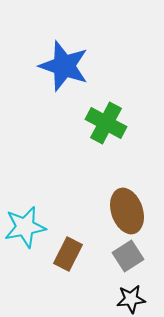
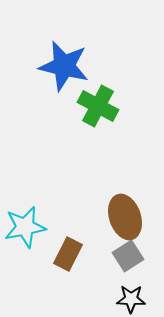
blue star: rotated 6 degrees counterclockwise
green cross: moved 8 px left, 17 px up
brown ellipse: moved 2 px left, 6 px down
black star: rotated 8 degrees clockwise
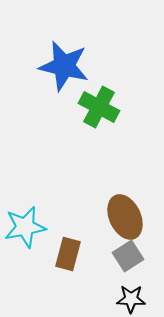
green cross: moved 1 px right, 1 px down
brown ellipse: rotated 6 degrees counterclockwise
brown rectangle: rotated 12 degrees counterclockwise
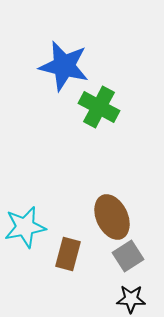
brown ellipse: moved 13 px left
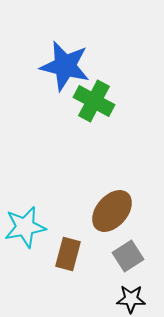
blue star: moved 1 px right
green cross: moved 5 px left, 6 px up
brown ellipse: moved 6 px up; rotated 66 degrees clockwise
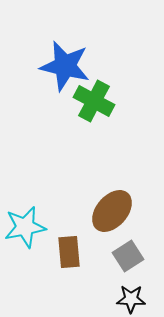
brown rectangle: moved 1 px right, 2 px up; rotated 20 degrees counterclockwise
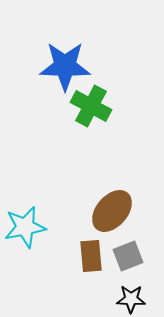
blue star: rotated 12 degrees counterclockwise
green cross: moved 3 px left, 5 px down
brown rectangle: moved 22 px right, 4 px down
gray square: rotated 12 degrees clockwise
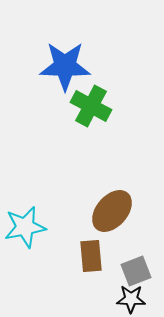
gray square: moved 8 px right, 15 px down
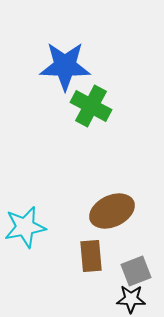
brown ellipse: rotated 24 degrees clockwise
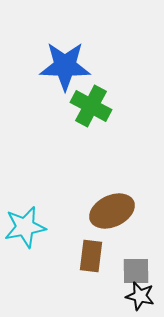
brown rectangle: rotated 12 degrees clockwise
gray square: rotated 20 degrees clockwise
black star: moved 9 px right, 3 px up; rotated 12 degrees clockwise
